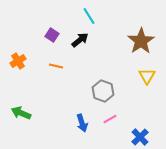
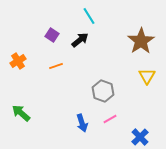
orange line: rotated 32 degrees counterclockwise
green arrow: rotated 18 degrees clockwise
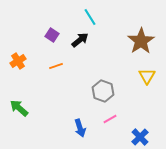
cyan line: moved 1 px right, 1 px down
green arrow: moved 2 px left, 5 px up
blue arrow: moved 2 px left, 5 px down
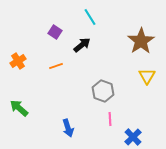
purple square: moved 3 px right, 3 px up
black arrow: moved 2 px right, 5 px down
pink line: rotated 64 degrees counterclockwise
blue arrow: moved 12 px left
blue cross: moved 7 px left
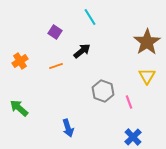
brown star: moved 6 px right, 1 px down
black arrow: moved 6 px down
orange cross: moved 2 px right
pink line: moved 19 px right, 17 px up; rotated 16 degrees counterclockwise
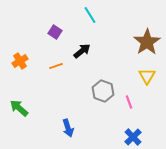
cyan line: moved 2 px up
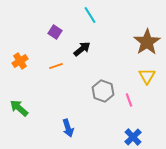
black arrow: moved 2 px up
pink line: moved 2 px up
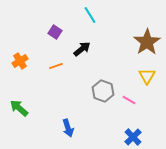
pink line: rotated 40 degrees counterclockwise
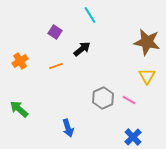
brown star: rotated 28 degrees counterclockwise
gray hexagon: moved 7 px down; rotated 15 degrees clockwise
green arrow: moved 1 px down
